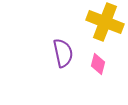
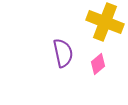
pink diamond: rotated 35 degrees clockwise
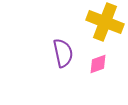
pink diamond: rotated 20 degrees clockwise
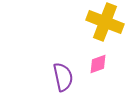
purple semicircle: moved 24 px down
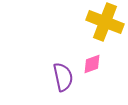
pink diamond: moved 6 px left
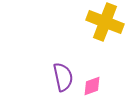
pink diamond: moved 22 px down
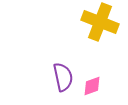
yellow cross: moved 5 px left
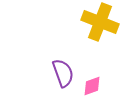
purple semicircle: moved 4 px up; rotated 8 degrees counterclockwise
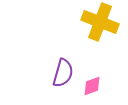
purple semicircle: rotated 36 degrees clockwise
